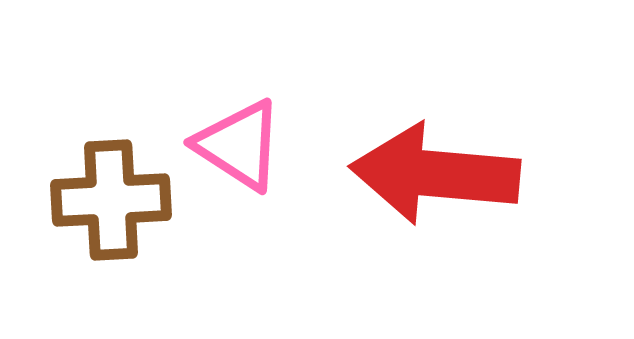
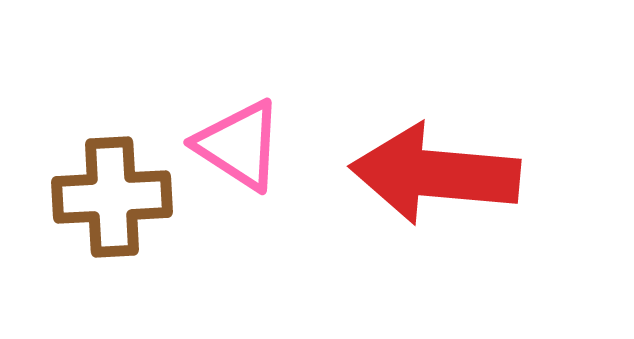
brown cross: moved 1 px right, 3 px up
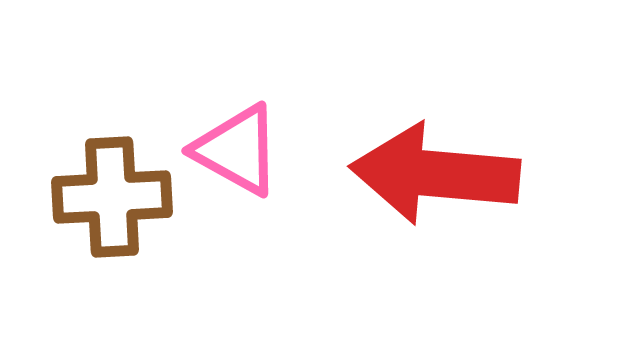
pink triangle: moved 2 px left, 5 px down; rotated 4 degrees counterclockwise
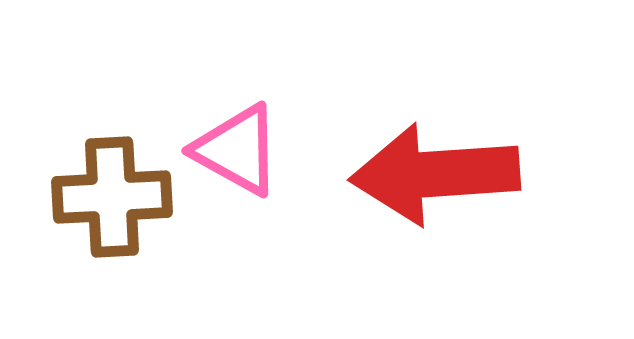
red arrow: rotated 9 degrees counterclockwise
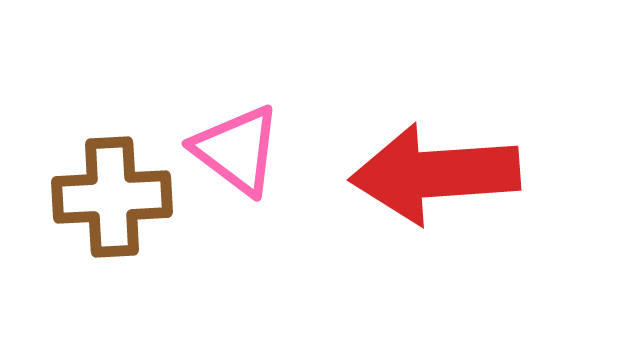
pink triangle: rotated 8 degrees clockwise
